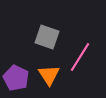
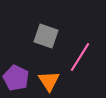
gray square: moved 1 px left, 1 px up
orange triangle: moved 6 px down
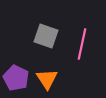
pink line: moved 2 px right, 13 px up; rotated 20 degrees counterclockwise
orange triangle: moved 2 px left, 2 px up
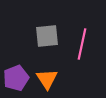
gray square: moved 1 px right; rotated 25 degrees counterclockwise
purple pentagon: rotated 25 degrees clockwise
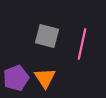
gray square: rotated 20 degrees clockwise
orange triangle: moved 2 px left, 1 px up
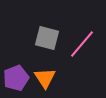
gray square: moved 2 px down
pink line: rotated 28 degrees clockwise
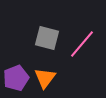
orange triangle: rotated 10 degrees clockwise
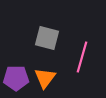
pink line: moved 13 px down; rotated 24 degrees counterclockwise
purple pentagon: rotated 20 degrees clockwise
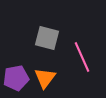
pink line: rotated 40 degrees counterclockwise
purple pentagon: rotated 10 degrees counterclockwise
